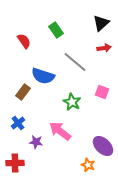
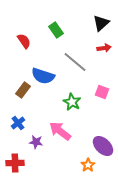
brown rectangle: moved 2 px up
orange star: rotated 16 degrees clockwise
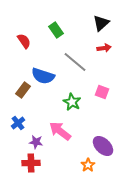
red cross: moved 16 px right
